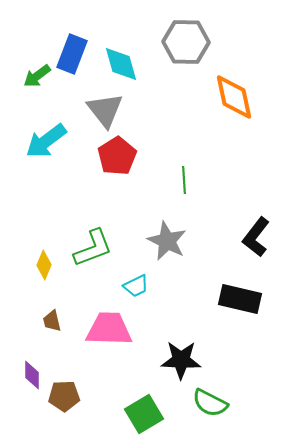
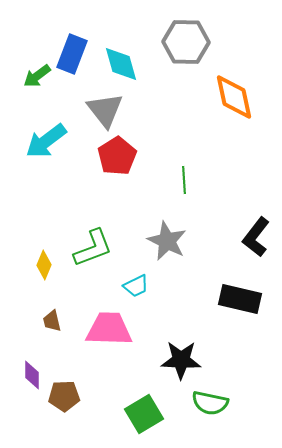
green semicircle: rotated 15 degrees counterclockwise
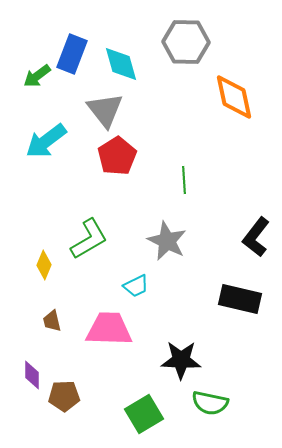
green L-shape: moved 4 px left, 9 px up; rotated 9 degrees counterclockwise
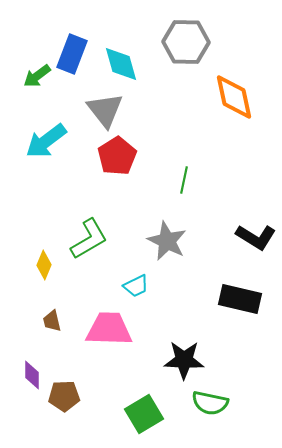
green line: rotated 16 degrees clockwise
black L-shape: rotated 96 degrees counterclockwise
black star: moved 3 px right
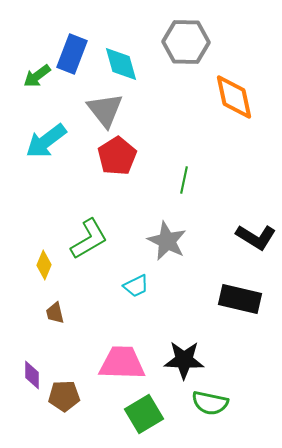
brown trapezoid: moved 3 px right, 8 px up
pink trapezoid: moved 13 px right, 34 px down
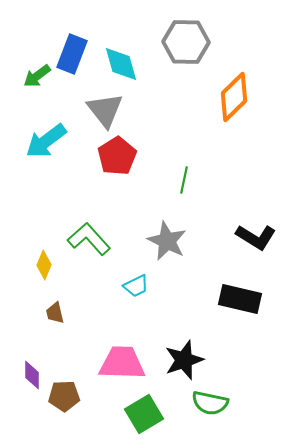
orange diamond: rotated 57 degrees clockwise
green L-shape: rotated 102 degrees counterclockwise
black star: rotated 21 degrees counterclockwise
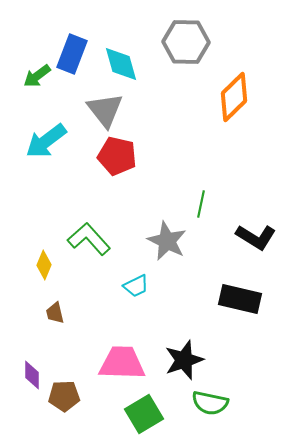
red pentagon: rotated 27 degrees counterclockwise
green line: moved 17 px right, 24 px down
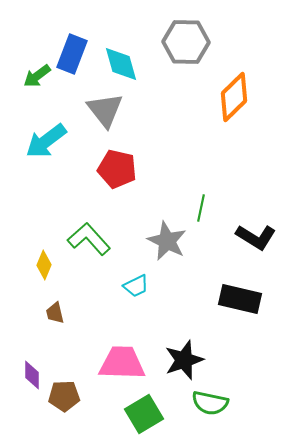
red pentagon: moved 13 px down
green line: moved 4 px down
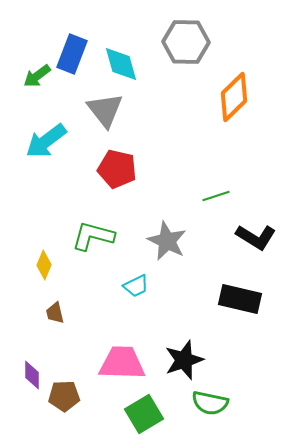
green line: moved 15 px right, 12 px up; rotated 60 degrees clockwise
green L-shape: moved 4 px right, 3 px up; rotated 33 degrees counterclockwise
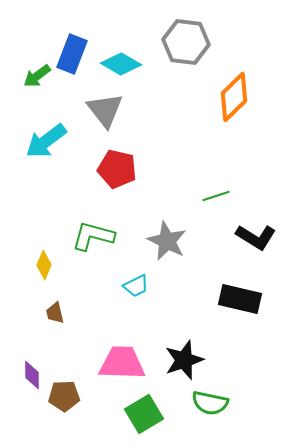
gray hexagon: rotated 6 degrees clockwise
cyan diamond: rotated 45 degrees counterclockwise
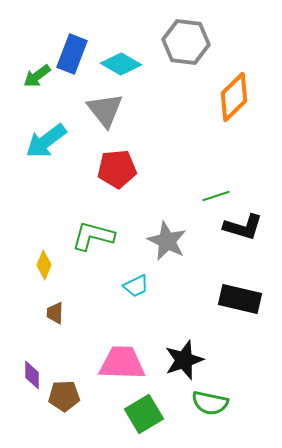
red pentagon: rotated 18 degrees counterclockwise
black L-shape: moved 13 px left, 10 px up; rotated 15 degrees counterclockwise
brown trapezoid: rotated 15 degrees clockwise
